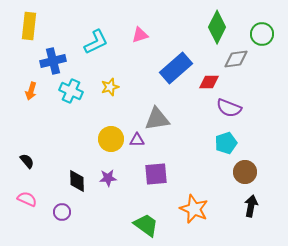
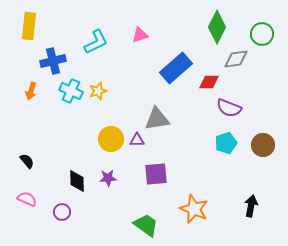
yellow star: moved 12 px left, 4 px down
brown circle: moved 18 px right, 27 px up
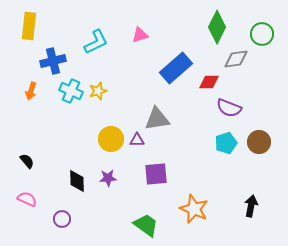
brown circle: moved 4 px left, 3 px up
purple circle: moved 7 px down
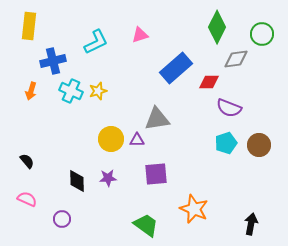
brown circle: moved 3 px down
black arrow: moved 18 px down
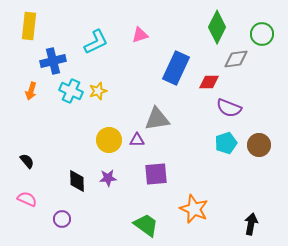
blue rectangle: rotated 24 degrees counterclockwise
yellow circle: moved 2 px left, 1 px down
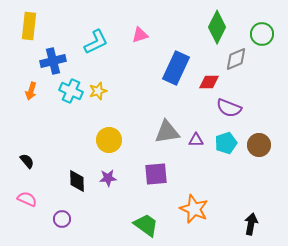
gray diamond: rotated 15 degrees counterclockwise
gray triangle: moved 10 px right, 13 px down
purple triangle: moved 59 px right
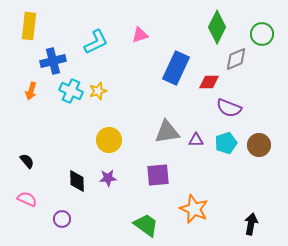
purple square: moved 2 px right, 1 px down
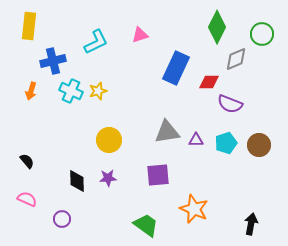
purple semicircle: moved 1 px right, 4 px up
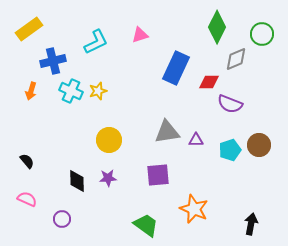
yellow rectangle: moved 3 px down; rotated 48 degrees clockwise
cyan pentagon: moved 4 px right, 7 px down
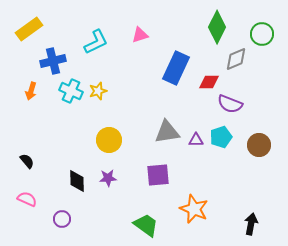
cyan pentagon: moved 9 px left, 13 px up
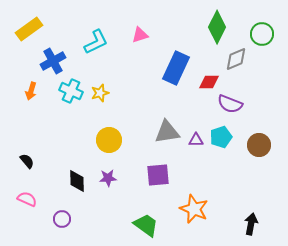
blue cross: rotated 15 degrees counterclockwise
yellow star: moved 2 px right, 2 px down
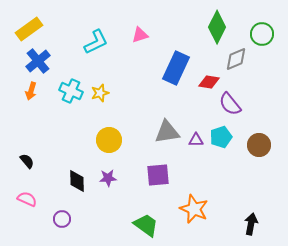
blue cross: moved 15 px left; rotated 10 degrees counterclockwise
red diamond: rotated 10 degrees clockwise
purple semicircle: rotated 30 degrees clockwise
